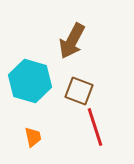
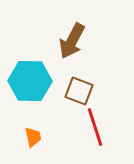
cyan hexagon: rotated 15 degrees counterclockwise
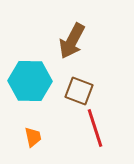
red line: moved 1 px down
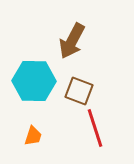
cyan hexagon: moved 4 px right
orange trapezoid: moved 1 px up; rotated 30 degrees clockwise
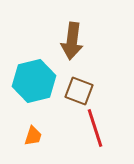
brown arrow: rotated 21 degrees counterclockwise
cyan hexagon: rotated 15 degrees counterclockwise
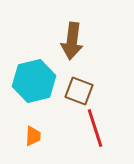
orange trapezoid: rotated 15 degrees counterclockwise
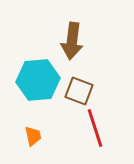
cyan hexagon: moved 4 px right, 1 px up; rotated 9 degrees clockwise
orange trapezoid: rotated 15 degrees counterclockwise
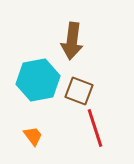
cyan hexagon: rotated 6 degrees counterclockwise
orange trapezoid: rotated 25 degrees counterclockwise
